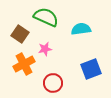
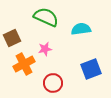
brown square: moved 8 px left, 4 px down; rotated 30 degrees clockwise
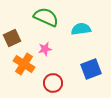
orange cross: rotated 30 degrees counterclockwise
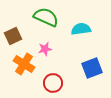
brown square: moved 1 px right, 2 px up
blue square: moved 1 px right, 1 px up
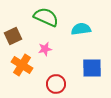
orange cross: moved 2 px left, 1 px down
blue square: rotated 20 degrees clockwise
red circle: moved 3 px right, 1 px down
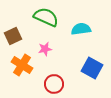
blue square: rotated 30 degrees clockwise
red circle: moved 2 px left
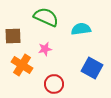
brown square: rotated 24 degrees clockwise
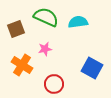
cyan semicircle: moved 3 px left, 7 px up
brown square: moved 3 px right, 7 px up; rotated 18 degrees counterclockwise
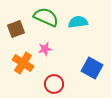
orange cross: moved 1 px right, 2 px up
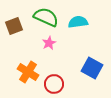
brown square: moved 2 px left, 3 px up
pink star: moved 4 px right, 6 px up; rotated 16 degrees counterclockwise
orange cross: moved 5 px right, 9 px down
